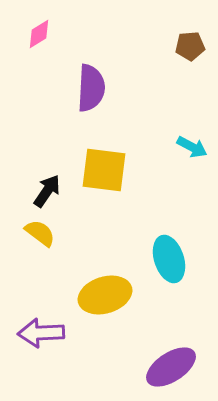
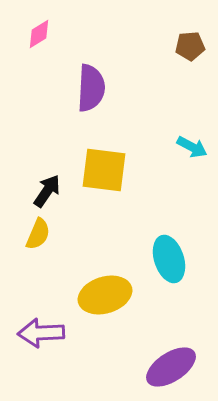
yellow semicircle: moved 2 px left, 1 px down; rotated 76 degrees clockwise
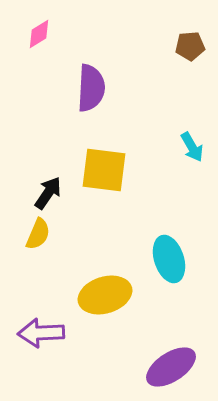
cyan arrow: rotated 32 degrees clockwise
black arrow: moved 1 px right, 2 px down
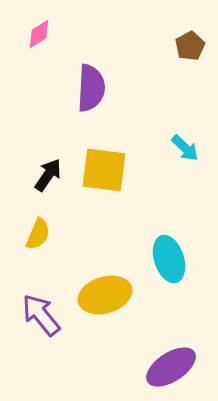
brown pentagon: rotated 24 degrees counterclockwise
cyan arrow: moved 7 px left, 1 px down; rotated 16 degrees counterclockwise
black arrow: moved 18 px up
purple arrow: moved 18 px up; rotated 54 degrees clockwise
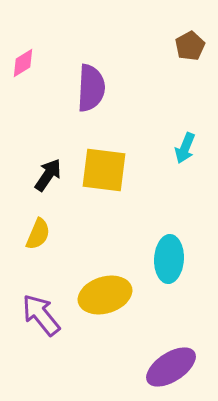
pink diamond: moved 16 px left, 29 px down
cyan arrow: rotated 68 degrees clockwise
cyan ellipse: rotated 21 degrees clockwise
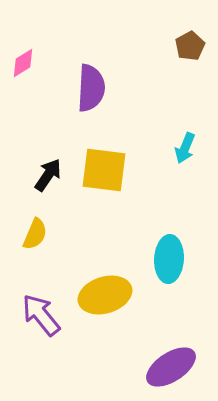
yellow semicircle: moved 3 px left
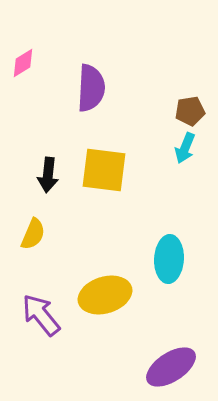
brown pentagon: moved 65 px down; rotated 20 degrees clockwise
black arrow: rotated 152 degrees clockwise
yellow semicircle: moved 2 px left
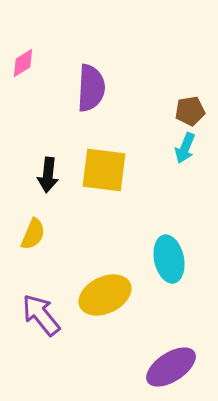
cyan ellipse: rotated 15 degrees counterclockwise
yellow ellipse: rotated 9 degrees counterclockwise
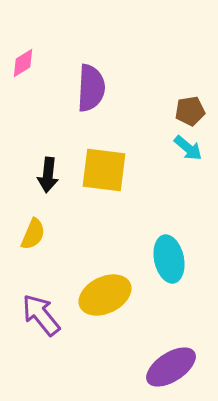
cyan arrow: moved 3 px right; rotated 72 degrees counterclockwise
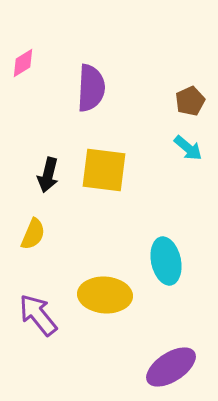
brown pentagon: moved 10 px up; rotated 16 degrees counterclockwise
black arrow: rotated 8 degrees clockwise
cyan ellipse: moved 3 px left, 2 px down
yellow ellipse: rotated 30 degrees clockwise
purple arrow: moved 3 px left
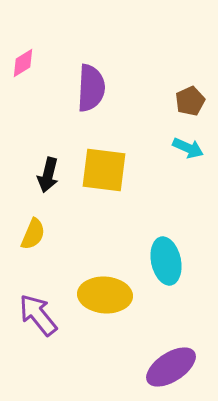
cyan arrow: rotated 16 degrees counterclockwise
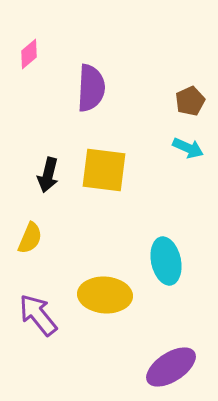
pink diamond: moved 6 px right, 9 px up; rotated 8 degrees counterclockwise
yellow semicircle: moved 3 px left, 4 px down
